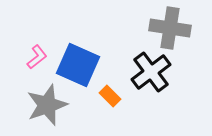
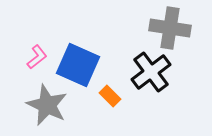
gray star: rotated 27 degrees counterclockwise
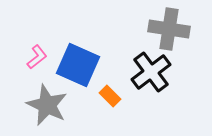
gray cross: moved 1 px left, 1 px down
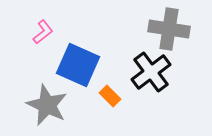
pink L-shape: moved 6 px right, 25 px up
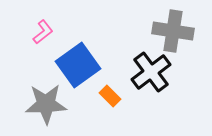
gray cross: moved 4 px right, 2 px down
blue square: rotated 30 degrees clockwise
gray star: moved 1 px left, 1 px up; rotated 27 degrees counterclockwise
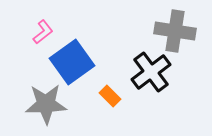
gray cross: moved 2 px right
blue square: moved 6 px left, 3 px up
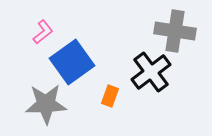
orange rectangle: rotated 65 degrees clockwise
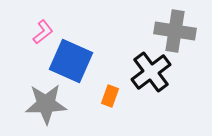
blue square: moved 1 px left, 1 px up; rotated 30 degrees counterclockwise
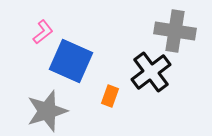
gray star: moved 1 px right, 7 px down; rotated 15 degrees counterclockwise
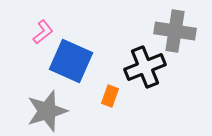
black cross: moved 6 px left, 5 px up; rotated 15 degrees clockwise
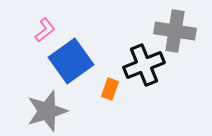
pink L-shape: moved 2 px right, 2 px up
blue square: rotated 30 degrees clockwise
black cross: moved 1 px left, 2 px up
orange rectangle: moved 7 px up
